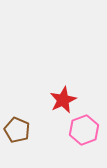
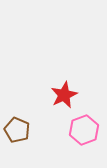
red star: moved 1 px right, 5 px up
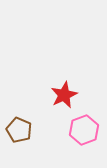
brown pentagon: moved 2 px right
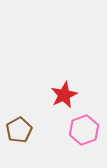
brown pentagon: rotated 20 degrees clockwise
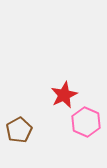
pink hexagon: moved 2 px right, 8 px up; rotated 16 degrees counterclockwise
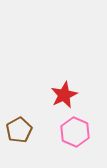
pink hexagon: moved 11 px left, 10 px down
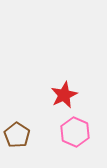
brown pentagon: moved 2 px left, 5 px down; rotated 10 degrees counterclockwise
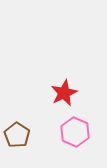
red star: moved 2 px up
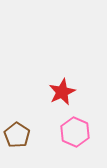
red star: moved 2 px left, 1 px up
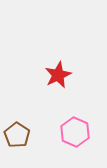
red star: moved 4 px left, 17 px up
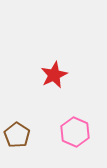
red star: moved 4 px left
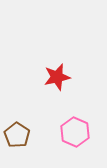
red star: moved 3 px right, 2 px down; rotated 12 degrees clockwise
